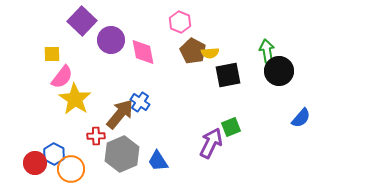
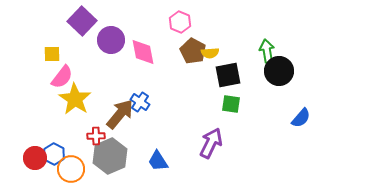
green square: moved 23 px up; rotated 30 degrees clockwise
gray hexagon: moved 12 px left, 2 px down
red circle: moved 5 px up
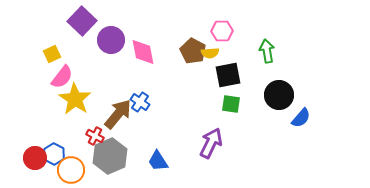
pink hexagon: moved 42 px right, 9 px down; rotated 25 degrees counterclockwise
yellow square: rotated 24 degrees counterclockwise
black circle: moved 24 px down
brown arrow: moved 2 px left
red cross: moved 1 px left; rotated 30 degrees clockwise
orange circle: moved 1 px down
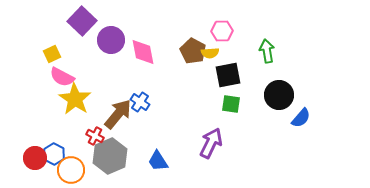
pink semicircle: rotated 80 degrees clockwise
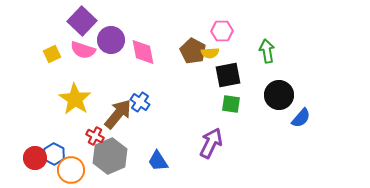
pink semicircle: moved 21 px right, 27 px up; rotated 10 degrees counterclockwise
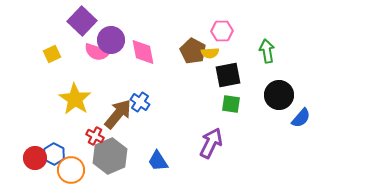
pink semicircle: moved 14 px right, 2 px down
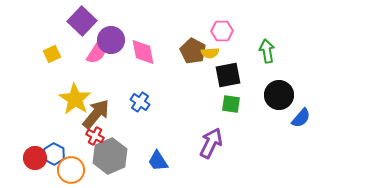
pink semicircle: rotated 75 degrees counterclockwise
brown arrow: moved 22 px left
